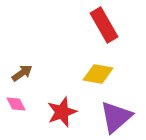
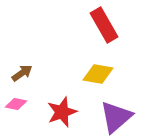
pink diamond: rotated 50 degrees counterclockwise
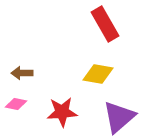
red rectangle: moved 1 px right, 1 px up
brown arrow: rotated 145 degrees counterclockwise
red star: rotated 16 degrees clockwise
purple triangle: moved 3 px right
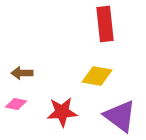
red rectangle: rotated 24 degrees clockwise
yellow diamond: moved 1 px left, 2 px down
purple triangle: moved 1 px right, 1 px up; rotated 42 degrees counterclockwise
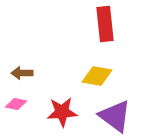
purple triangle: moved 5 px left
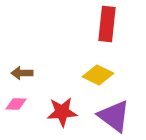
red rectangle: moved 2 px right; rotated 12 degrees clockwise
yellow diamond: moved 1 px right, 1 px up; rotated 16 degrees clockwise
pink diamond: rotated 10 degrees counterclockwise
purple triangle: moved 1 px left
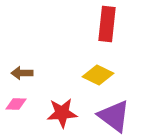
red star: moved 1 px down
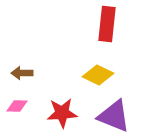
pink diamond: moved 1 px right, 2 px down
purple triangle: rotated 15 degrees counterclockwise
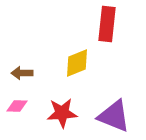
yellow diamond: moved 21 px left, 12 px up; rotated 48 degrees counterclockwise
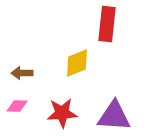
purple triangle: rotated 18 degrees counterclockwise
